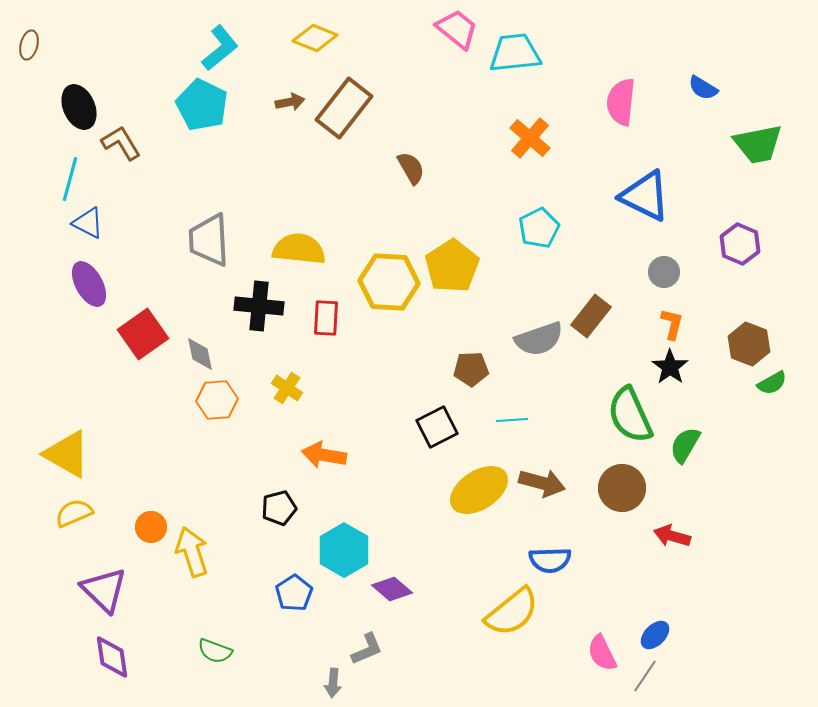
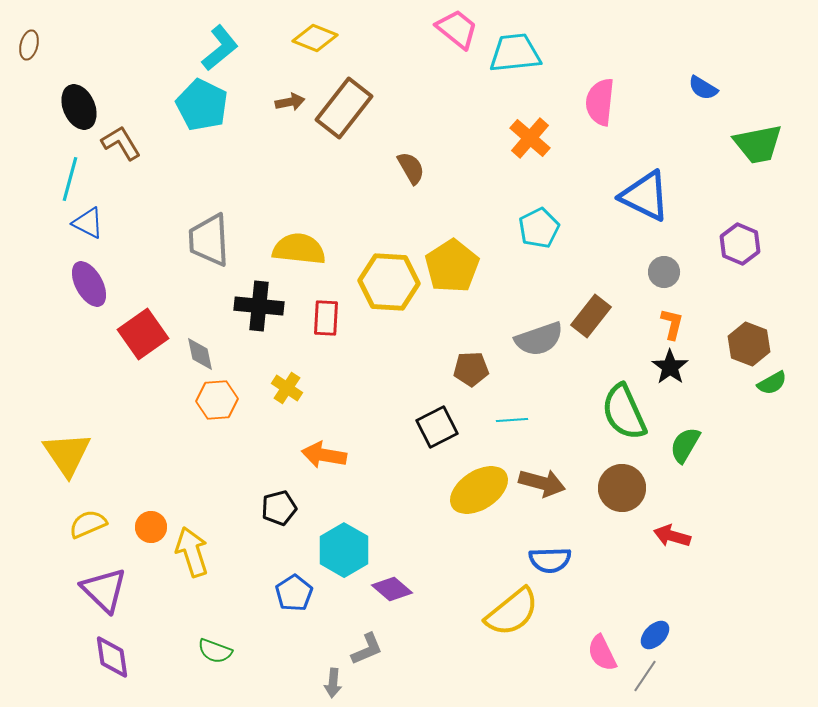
pink semicircle at (621, 102): moved 21 px left
green semicircle at (630, 415): moved 6 px left, 3 px up
yellow triangle at (67, 454): rotated 26 degrees clockwise
yellow semicircle at (74, 513): moved 14 px right, 11 px down
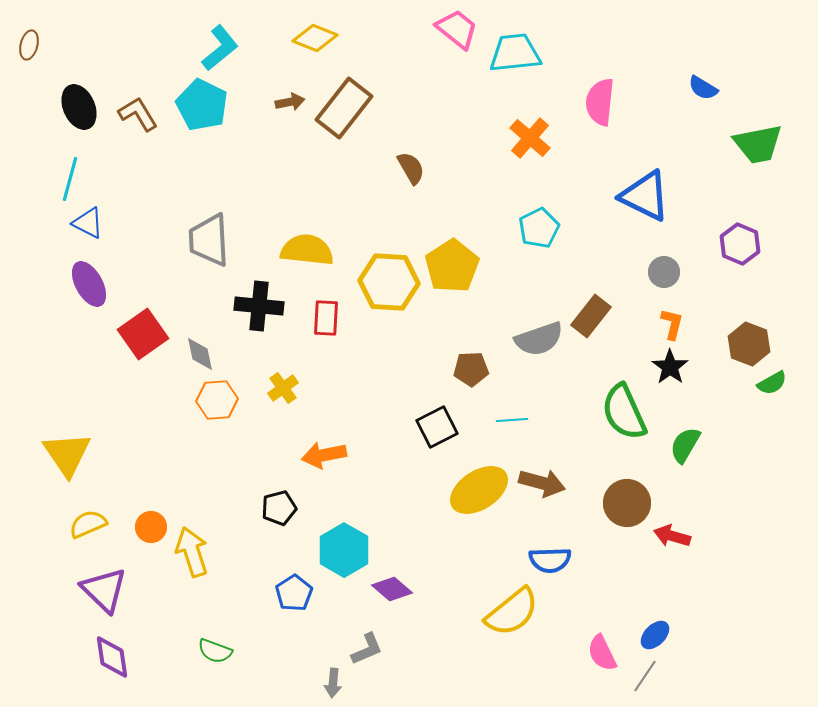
brown L-shape at (121, 143): moved 17 px right, 29 px up
yellow semicircle at (299, 249): moved 8 px right, 1 px down
yellow cross at (287, 388): moved 4 px left; rotated 20 degrees clockwise
orange arrow at (324, 455): rotated 21 degrees counterclockwise
brown circle at (622, 488): moved 5 px right, 15 px down
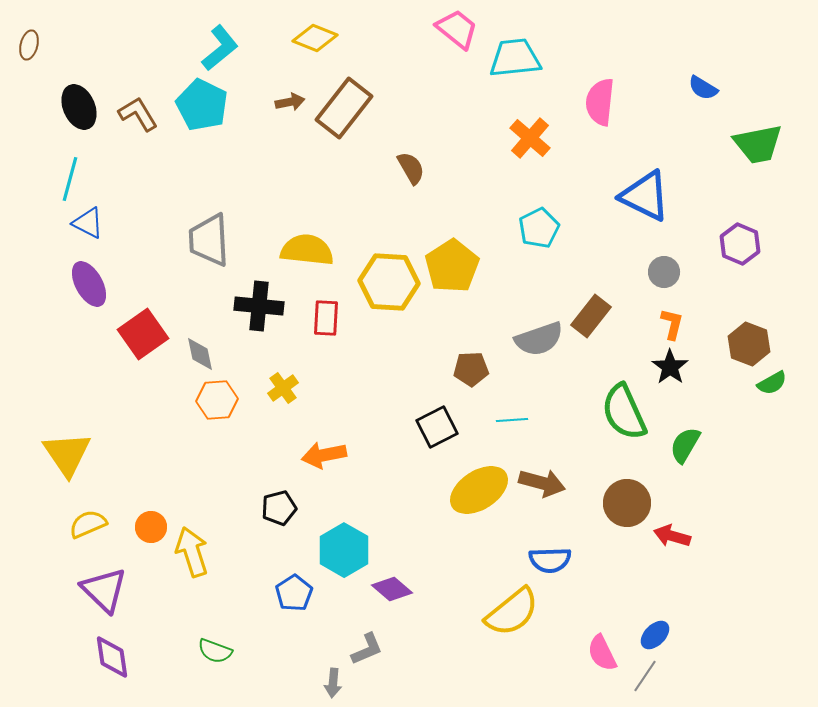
cyan trapezoid at (515, 53): moved 5 px down
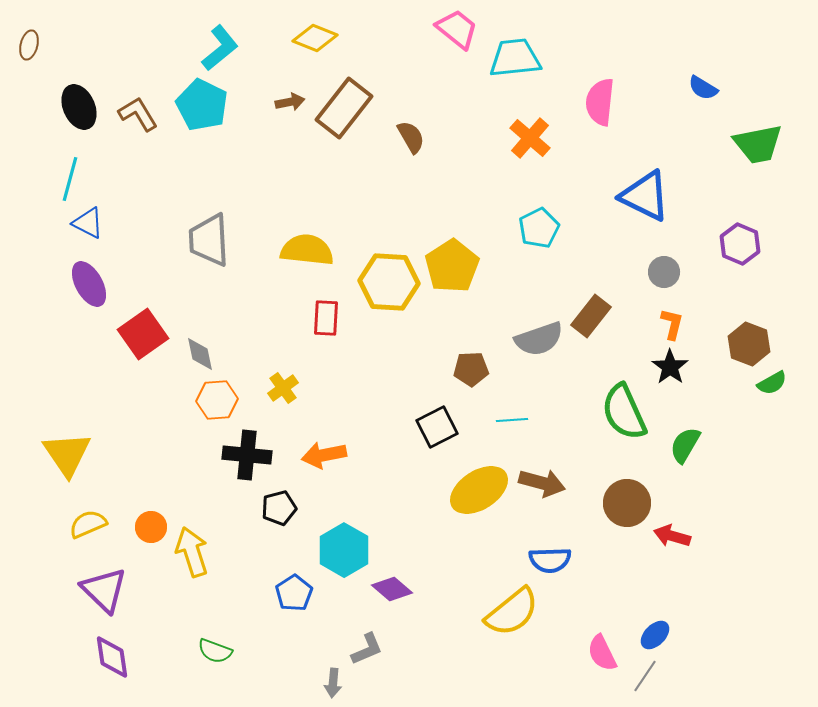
brown semicircle at (411, 168): moved 31 px up
black cross at (259, 306): moved 12 px left, 149 px down
